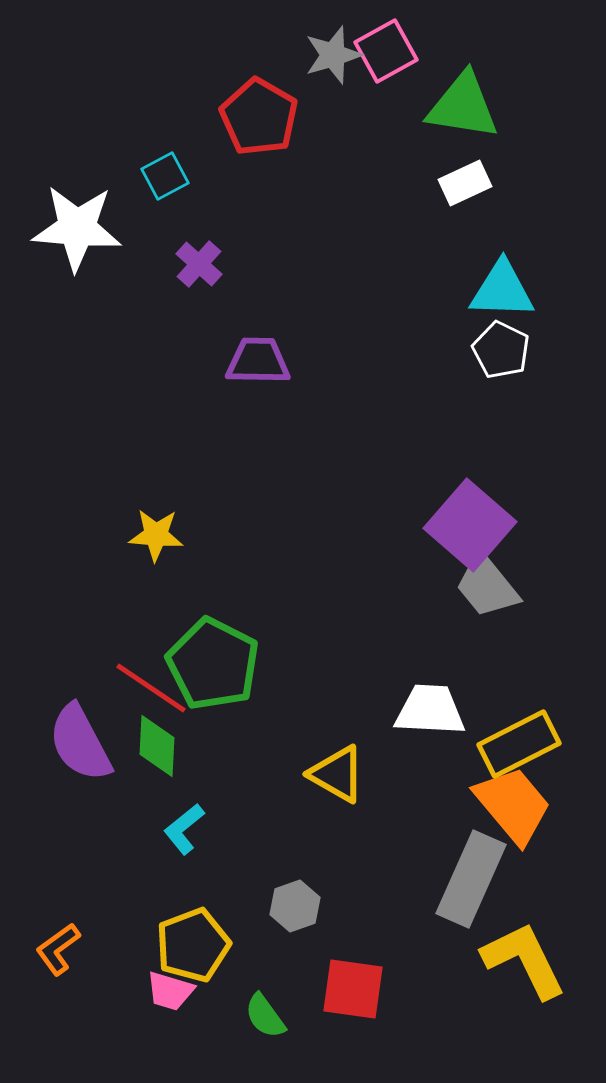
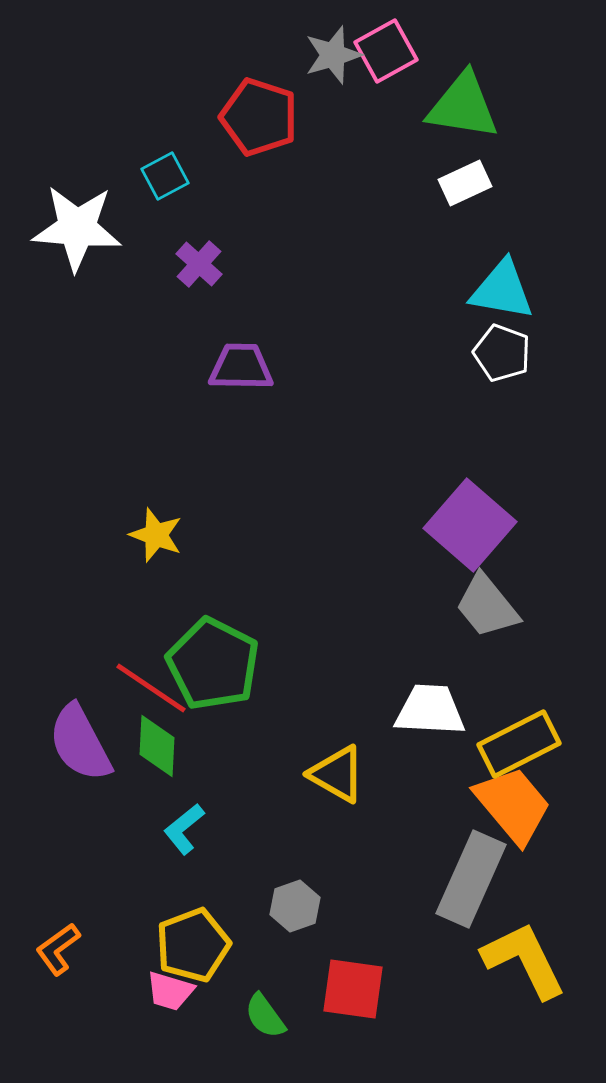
red pentagon: rotated 12 degrees counterclockwise
cyan triangle: rotated 8 degrees clockwise
white pentagon: moved 1 px right, 3 px down; rotated 6 degrees counterclockwise
purple trapezoid: moved 17 px left, 6 px down
yellow star: rotated 16 degrees clockwise
gray trapezoid: moved 20 px down
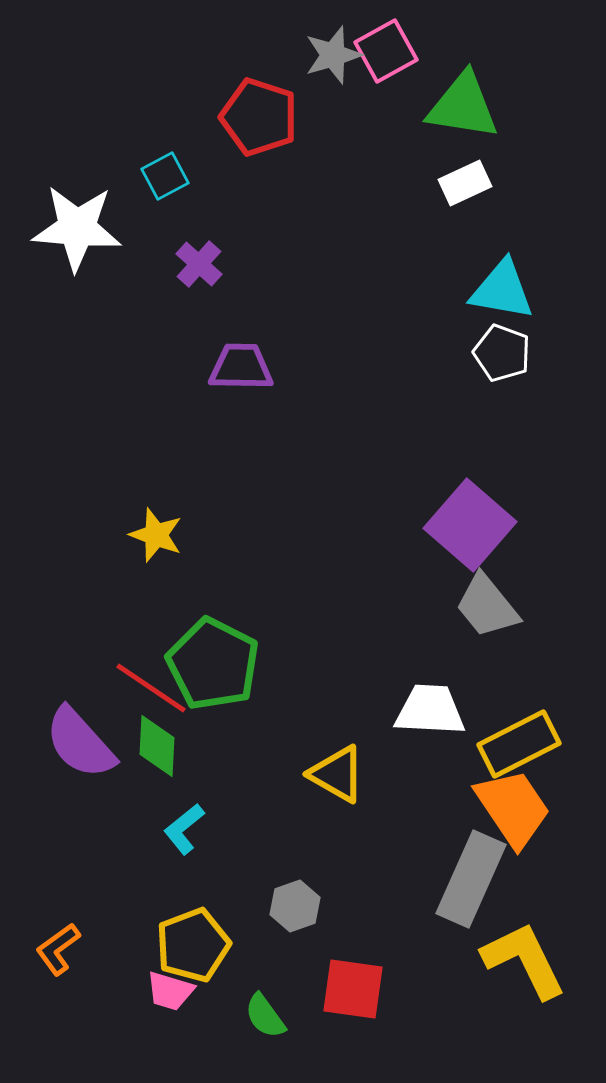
purple semicircle: rotated 14 degrees counterclockwise
orange trapezoid: moved 3 px down; rotated 6 degrees clockwise
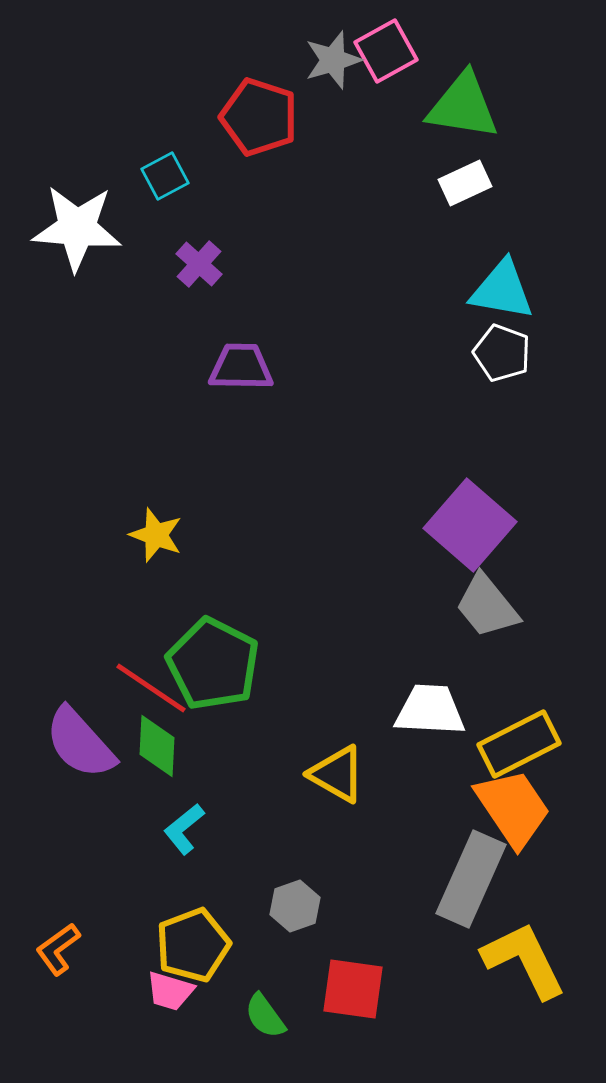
gray star: moved 5 px down
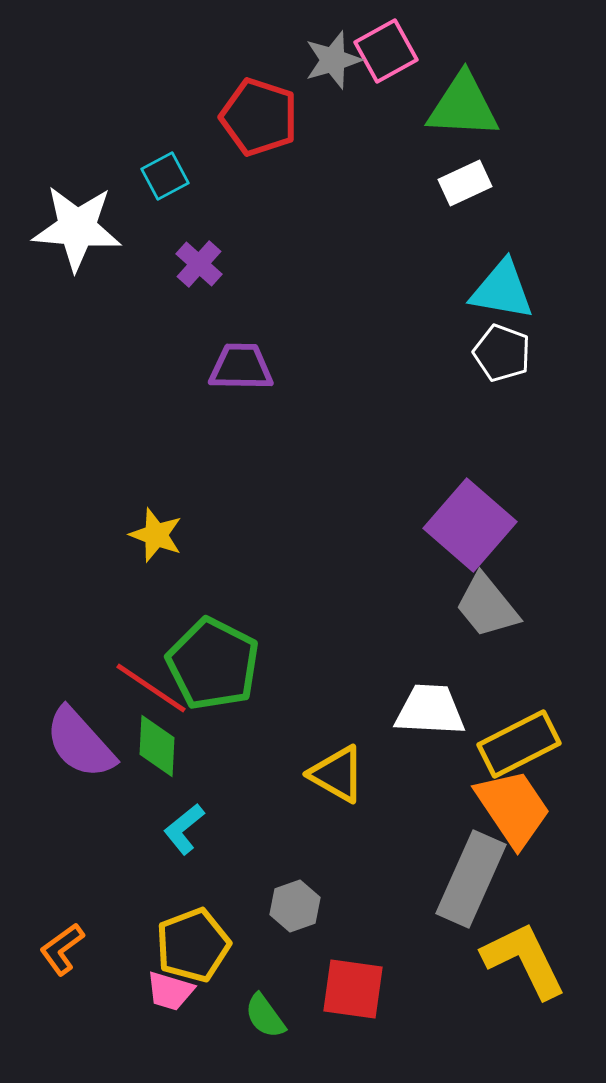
green triangle: rotated 6 degrees counterclockwise
orange L-shape: moved 4 px right
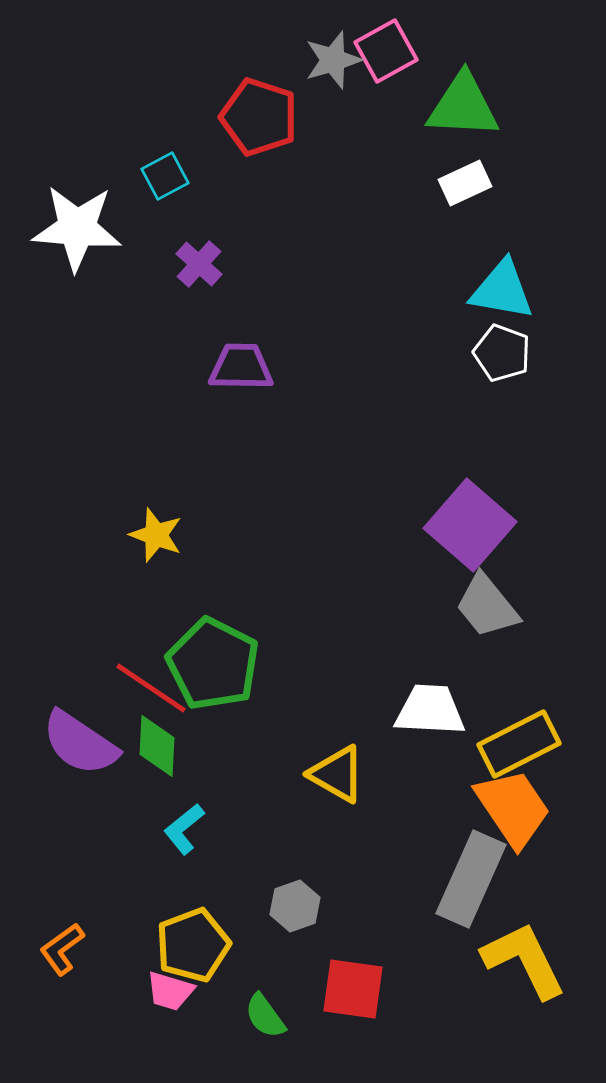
purple semicircle: rotated 14 degrees counterclockwise
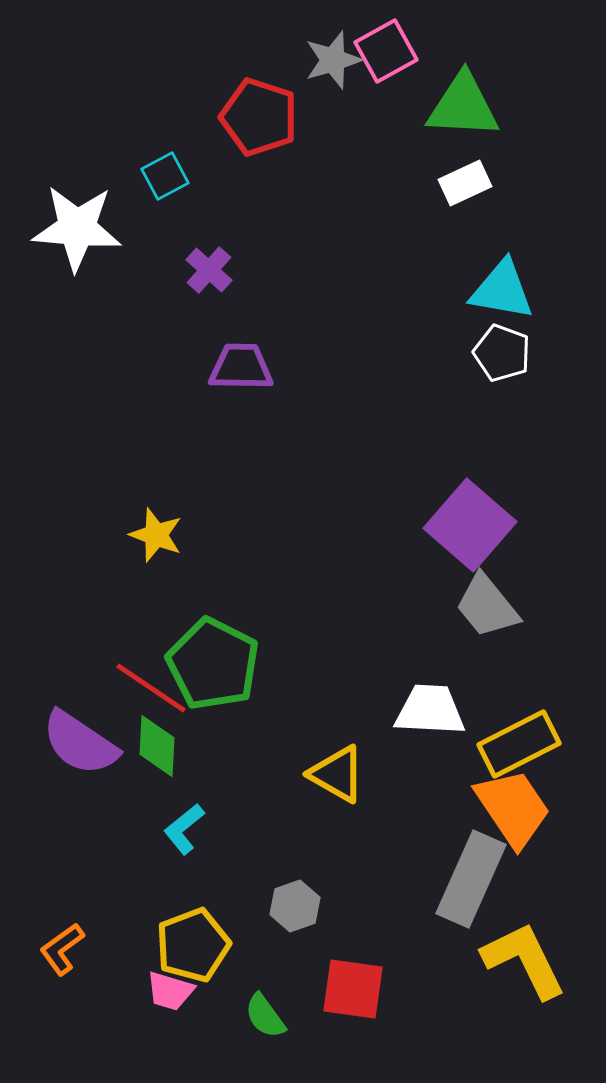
purple cross: moved 10 px right, 6 px down
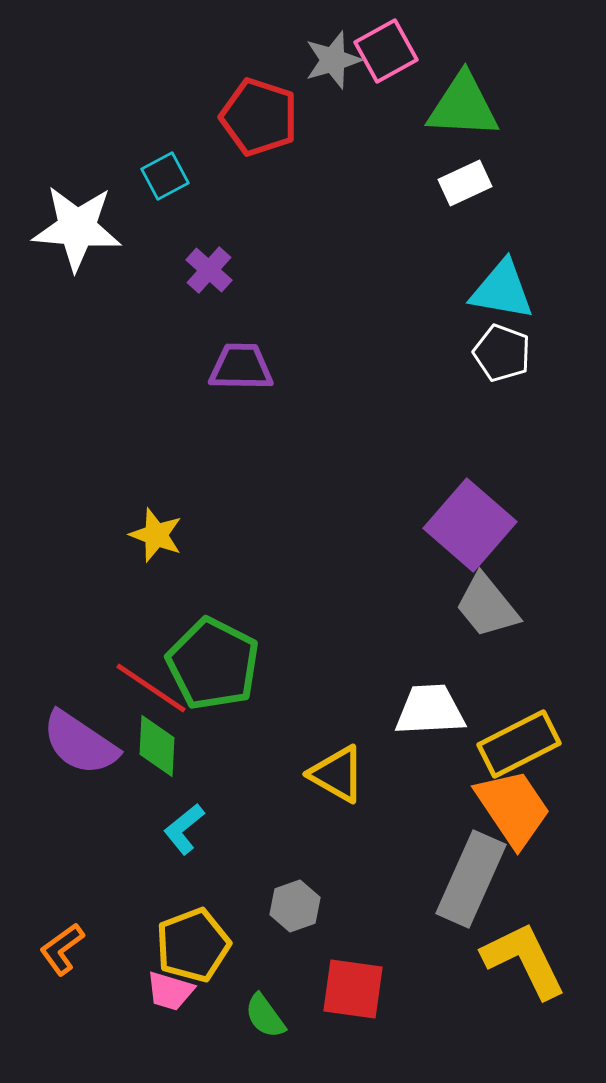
white trapezoid: rotated 6 degrees counterclockwise
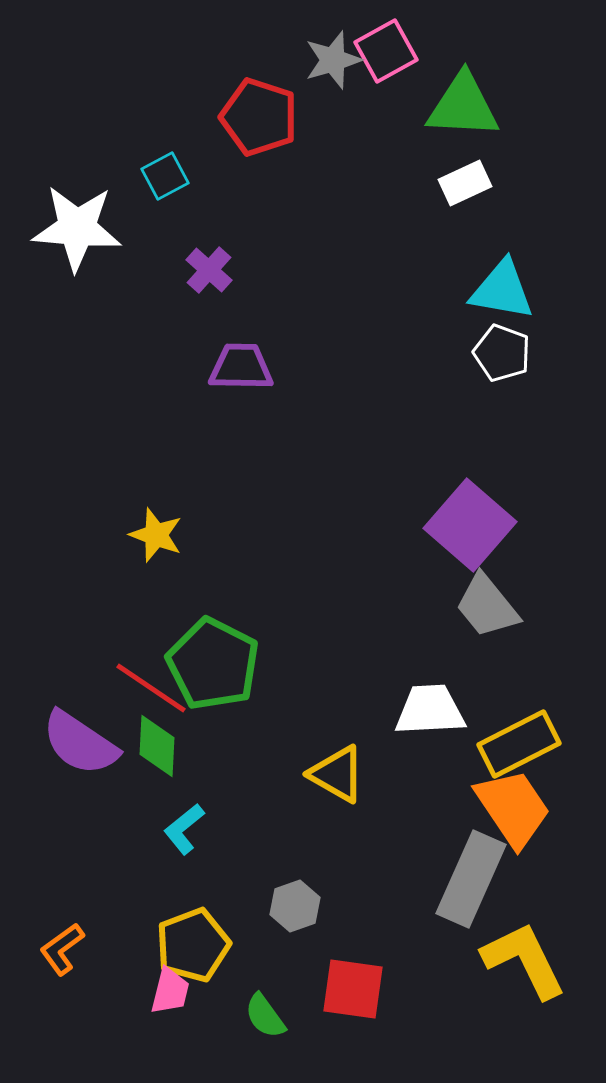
pink trapezoid: rotated 93 degrees counterclockwise
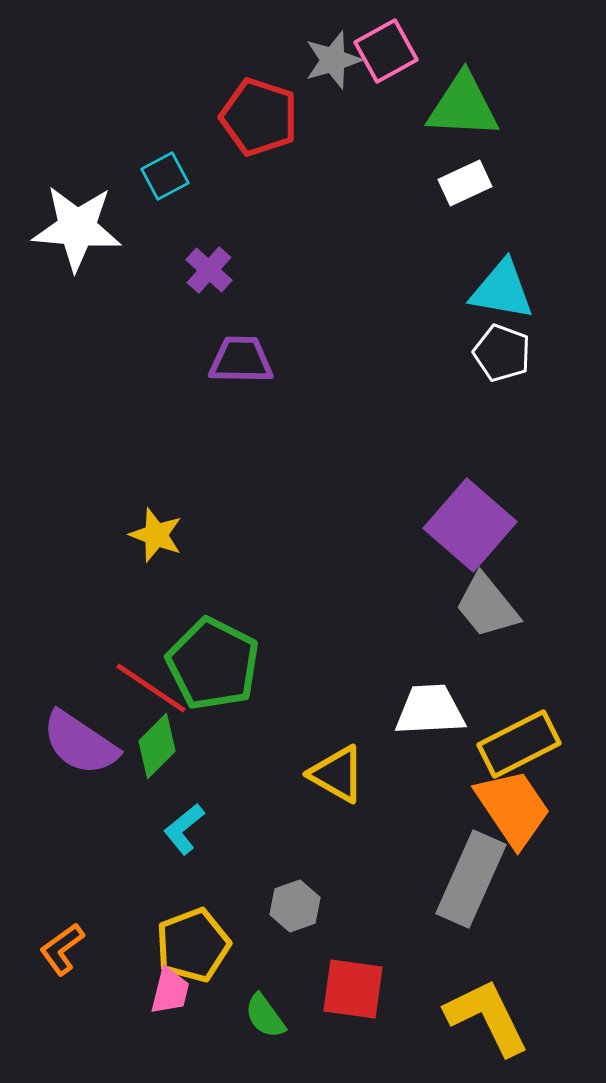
purple trapezoid: moved 7 px up
green diamond: rotated 42 degrees clockwise
yellow L-shape: moved 37 px left, 57 px down
